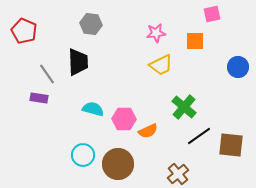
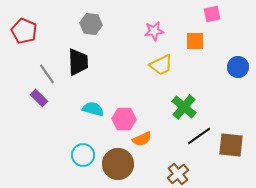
pink star: moved 2 px left, 2 px up
purple rectangle: rotated 36 degrees clockwise
orange semicircle: moved 6 px left, 8 px down
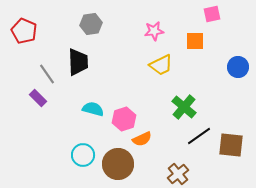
gray hexagon: rotated 15 degrees counterclockwise
purple rectangle: moved 1 px left
pink hexagon: rotated 20 degrees counterclockwise
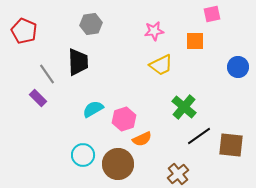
cyan semicircle: rotated 45 degrees counterclockwise
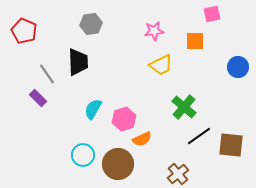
cyan semicircle: rotated 30 degrees counterclockwise
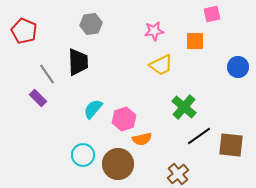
cyan semicircle: rotated 10 degrees clockwise
orange semicircle: rotated 12 degrees clockwise
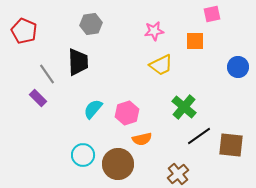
pink hexagon: moved 3 px right, 6 px up
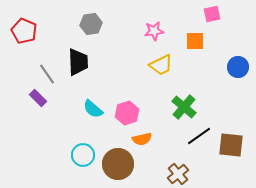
cyan semicircle: rotated 90 degrees counterclockwise
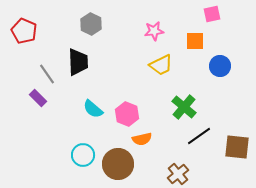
gray hexagon: rotated 25 degrees counterclockwise
blue circle: moved 18 px left, 1 px up
pink hexagon: moved 1 px down; rotated 20 degrees counterclockwise
brown square: moved 6 px right, 2 px down
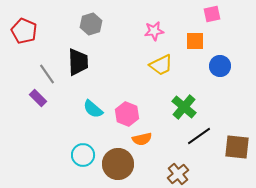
gray hexagon: rotated 15 degrees clockwise
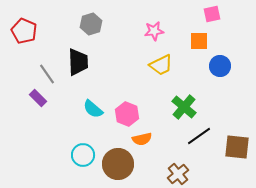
orange square: moved 4 px right
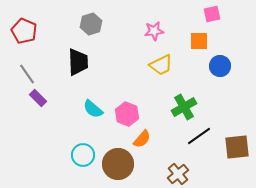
gray line: moved 20 px left
green cross: rotated 20 degrees clockwise
orange semicircle: rotated 36 degrees counterclockwise
brown square: rotated 12 degrees counterclockwise
